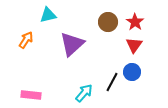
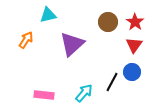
pink rectangle: moved 13 px right
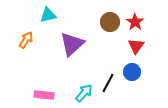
brown circle: moved 2 px right
red triangle: moved 2 px right, 1 px down
black line: moved 4 px left, 1 px down
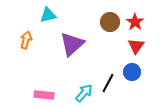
orange arrow: rotated 18 degrees counterclockwise
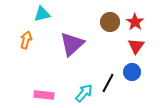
cyan triangle: moved 6 px left, 1 px up
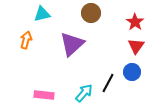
brown circle: moved 19 px left, 9 px up
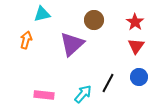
brown circle: moved 3 px right, 7 px down
blue circle: moved 7 px right, 5 px down
cyan arrow: moved 1 px left, 1 px down
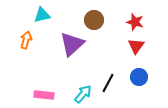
cyan triangle: moved 1 px down
red star: rotated 18 degrees counterclockwise
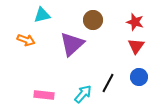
brown circle: moved 1 px left
orange arrow: rotated 96 degrees clockwise
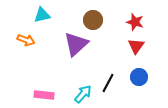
purple triangle: moved 4 px right
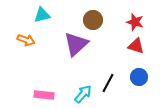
red triangle: rotated 48 degrees counterclockwise
